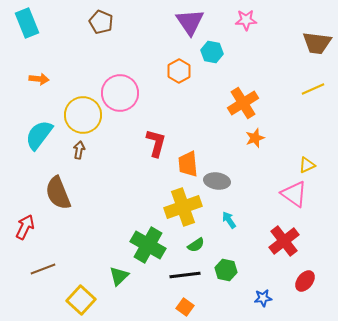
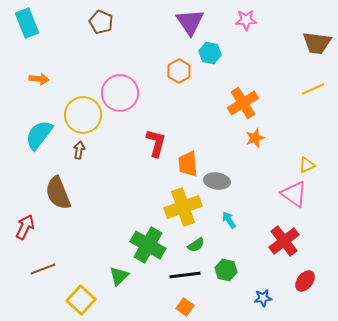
cyan hexagon: moved 2 px left, 1 px down
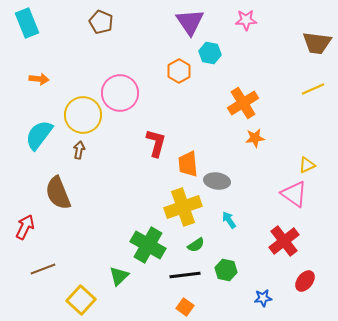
orange star: rotated 12 degrees clockwise
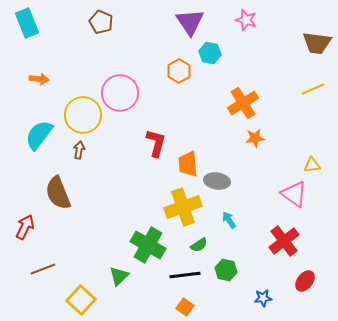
pink star: rotated 20 degrees clockwise
yellow triangle: moved 5 px right; rotated 18 degrees clockwise
green semicircle: moved 3 px right
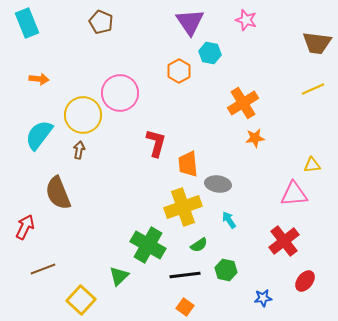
gray ellipse: moved 1 px right, 3 px down
pink triangle: rotated 40 degrees counterclockwise
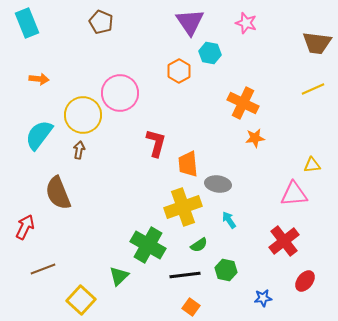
pink star: moved 3 px down
orange cross: rotated 32 degrees counterclockwise
orange square: moved 6 px right
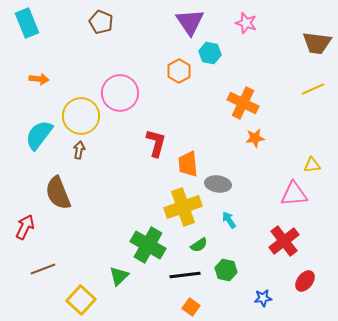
yellow circle: moved 2 px left, 1 px down
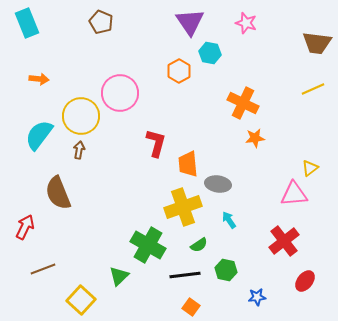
yellow triangle: moved 2 px left, 3 px down; rotated 30 degrees counterclockwise
blue star: moved 6 px left, 1 px up
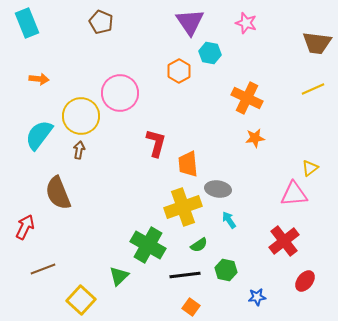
orange cross: moved 4 px right, 5 px up
gray ellipse: moved 5 px down
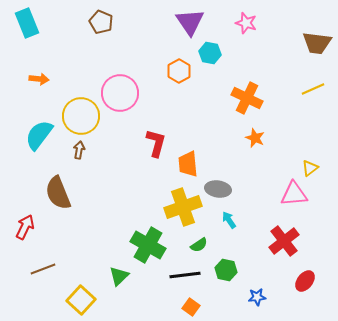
orange star: rotated 30 degrees clockwise
